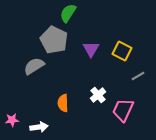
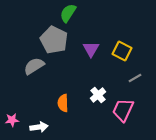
gray line: moved 3 px left, 2 px down
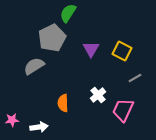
gray pentagon: moved 2 px left, 2 px up; rotated 20 degrees clockwise
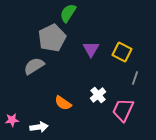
yellow square: moved 1 px down
gray line: rotated 40 degrees counterclockwise
orange semicircle: rotated 54 degrees counterclockwise
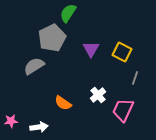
pink star: moved 1 px left, 1 px down
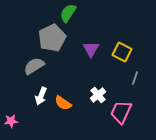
pink trapezoid: moved 2 px left, 2 px down
white arrow: moved 2 px right, 31 px up; rotated 120 degrees clockwise
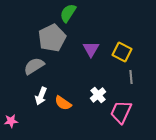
gray line: moved 4 px left, 1 px up; rotated 24 degrees counterclockwise
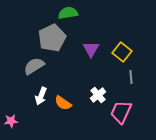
green semicircle: rotated 48 degrees clockwise
yellow square: rotated 12 degrees clockwise
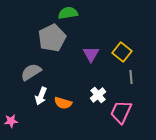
purple triangle: moved 5 px down
gray semicircle: moved 3 px left, 6 px down
orange semicircle: rotated 18 degrees counterclockwise
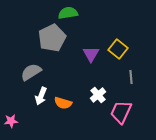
yellow square: moved 4 px left, 3 px up
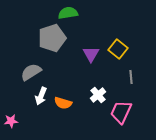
gray pentagon: rotated 8 degrees clockwise
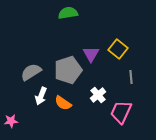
gray pentagon: moved 16 px right, 32 px down
orange semicircle: rotated 18 degrees clockwise
